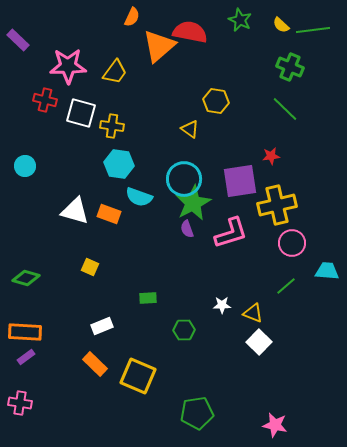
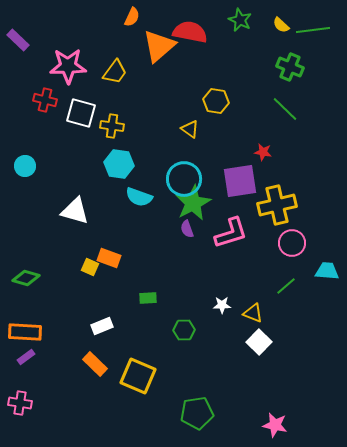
red star at (271, 156): moved 8 px left, 4 px up; rotated 18 degrees clockwise
orange rectangle at (109, 214): moved 44 px down
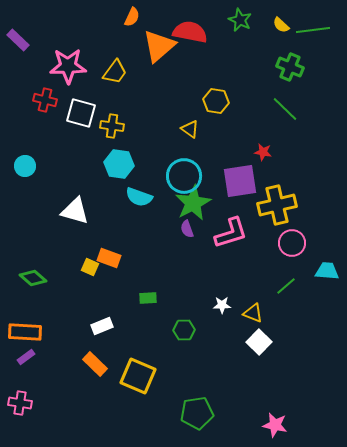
cyan circle at (184, 179): moved 3 px up
green diamond at (26, 278): moved 7 px right; rotated 24 degrees clockwise
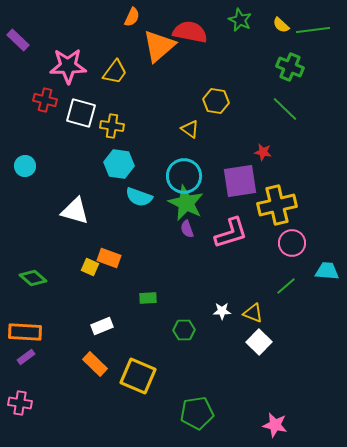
green star at (193, 203): moved 7 px left; rotated 18 degrees counterclockwise
white star at (222, 305): moved 6 px down
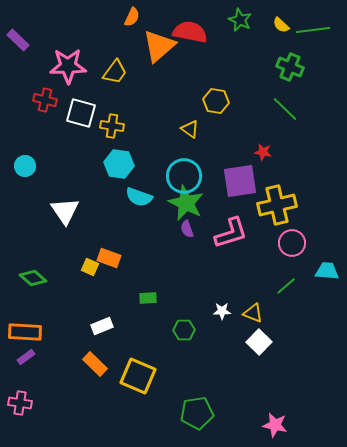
white triangle at (75, 211): moved 10 px left; rotated 40 degrees clockwise
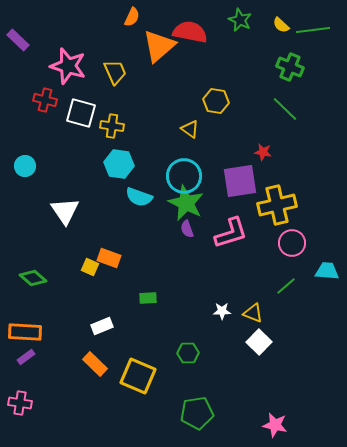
pink star at (68, 66): rotated 18 degrees clockwise
yellow trapezoid at (115, 72): rotated 60 degrees counterclockwise
green hexagon at (184, 330): moved 4 px right, 23 px down
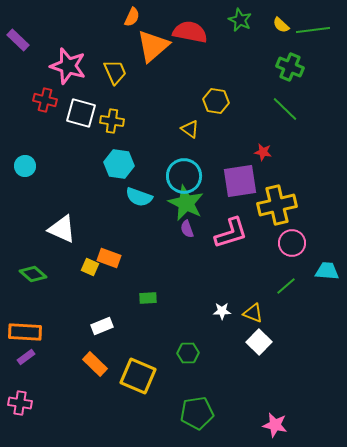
orange triangle at (159, 46): moved 6 px left
yellow cross at (112, 126): moved 5 px up
white triangle at (65, 211): moved 3 px left, 18 px down; rotated 32 degrees counterclockwise
green diamond at (33, 278): moved 4 px up
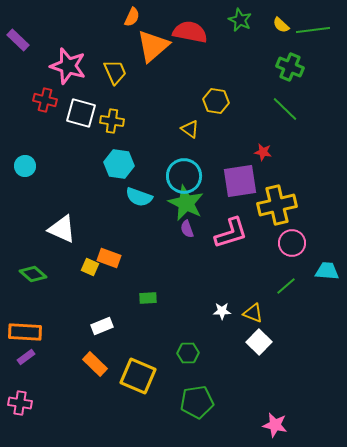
green pentagon at (197, 413): moved 11 px up
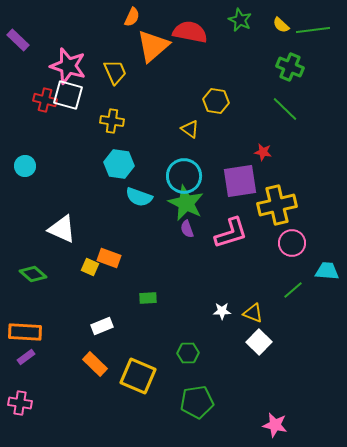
white square at (81, 113): moved 13 px left, 18 px up
green line at (286, 286): moved 7 px right, 4 px down
